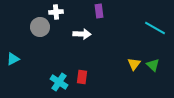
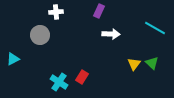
purple rectangle: rotated 32 degrees clockwise
gray circle: moved 8 px down
white arrow: moved 29 px right
green triangle: moved 1 px left, 2 px up
red rectangle: rotated 24 degrees clockwise
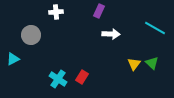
gray circle: moved 9 px left
cyan cross: moved 1 px left, 3 px up
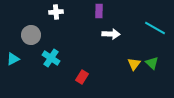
purple rectangle: rotated 24 degrees counterclockwise
cyan cross: moved 7 px left, 21 px up
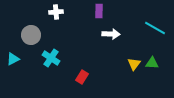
green triangle: rotated 40 degrees counterclockwise
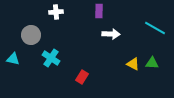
cyan triangle: rotated 40 degrees clockwise
yellow triangle: moved 1 px left; rotated 40 degrees counterclockwise
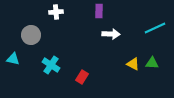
cyan line: rotated 55 degrees counterclockwise
cyan cross: moved 7 px down
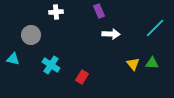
purple rectangle: rotated 24 degrees counterclockwise
cyan line: rotated 20 degrees counterclockwise
yellow triangle: rotated 24 degrees clockwise
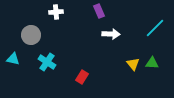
cyan cross: moved 4 px left, 3 px up
